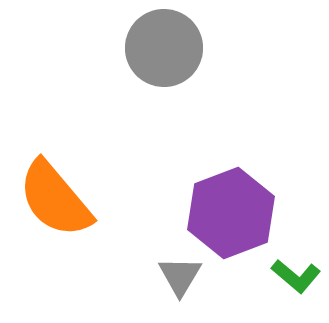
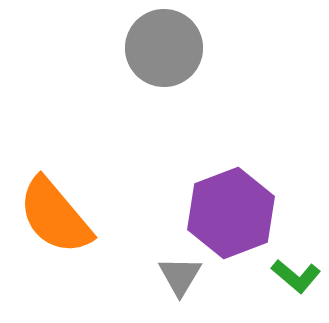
orange semicircle: moved 17 px down
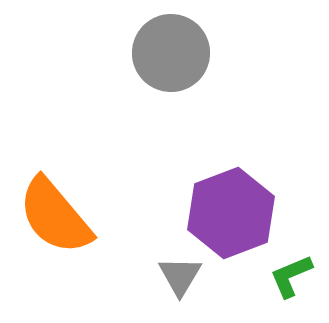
gray circle: moved 7 px right, 5 px down
green L-shape: moved 5 px left; rotated 117 degrees clockwise
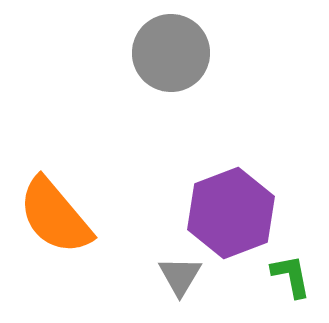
green L-shape: rotated 102 degrees clockwise
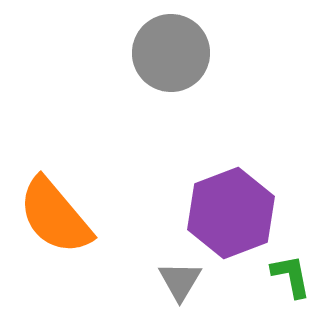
gray triangle: moved 5 px down
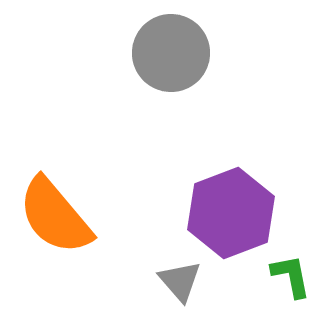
gray triangle: rotated 12 degrees counterclockwise
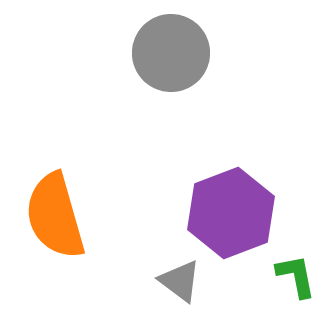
orange semicircle: rotated 24 degrees clockwise
green L-shape: moved 5 px right
gray triangle: rotated 12 degrees counterclockwise
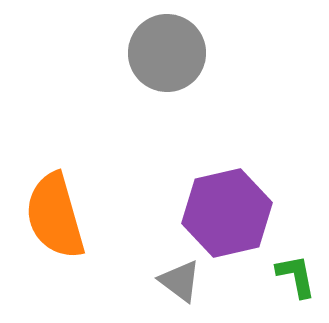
gray circle: moved 4 px left
purple hexagon: moved 4 px left; rotated 8 degrees clockwise
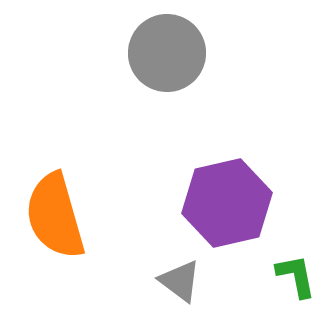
purple hexagon: moved 10 px up
